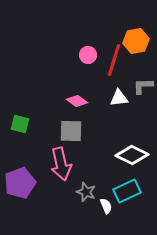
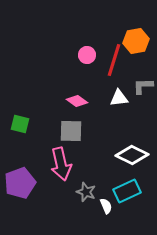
pink circle: moved 1 px left
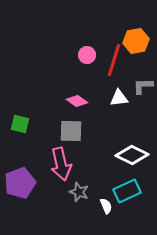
gray star: moved 7 px left
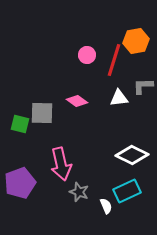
gray square: moved 29 px left, 18 px up
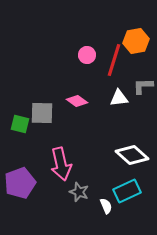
white diamond: rotated 16 degrees clockwise
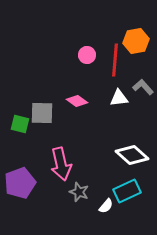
red line: moved 1 px right; rotated 12 degrees counterclockwise
gray L-shape: moved 1 px down; rotated 50 degrees clockwise
white semicircle: rotated 63 degrees clockwise
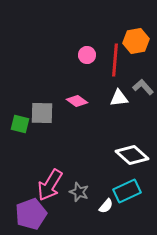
pink arrow: moved 11 px left, 21 px down; rotated 44 degrees clockwise
purple pentagon: moved 11 px right, 31 px down
